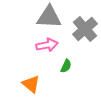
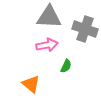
gray cross: rotated 30 degrees counterclockwise
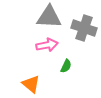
gray cross: moved 1 px left, 1 px up
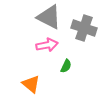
gray triangle: rotated 24 degrees clockwise
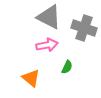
green semicircle: moved 1 px right, 1 px down
orange triangle: moved 6 px up
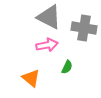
gray cross: rotated 10 degrees counterclockwise
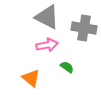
gray triangle: moved 2 px left
green semicircle: rotated 80 degrees counterclockwise
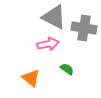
gray triangle: moved 7 px right
pink arrow: moved 1 px right, 1 px up
green semicircle: moved 2 px down
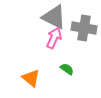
pink arrow: moved 6 px right, 6 px up; rotated 55 degrees counterclockwise
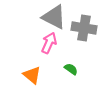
pink arrow: moved 5 px left, 5 px down
green semicircle: moved 4 px right
orange triangle: moved 1 px right, 3 px up
